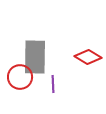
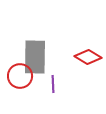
red circle: moved 1 px up
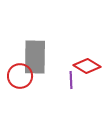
red diamond: moved 1 px left, 9 px down
purple line: moved 18 px right, 4 px up
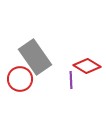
gray rectangle: rotated 36 degrees counterclockwise
red circle: moved 3 px down
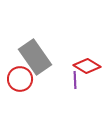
purple line: moved 4 px right
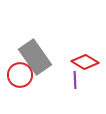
red diamond: moved 2 px left, 4 px up
red circle: moved 4 px up
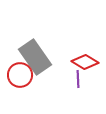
purple line: moved 3 px right, 1 px up
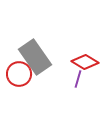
red circle: moved 1 px left, 1 px up
purple line: rotated 18 degrees clockwise
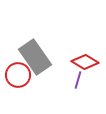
red circle: moved 1 px left, 1 px down
purple line: moved 1 px down
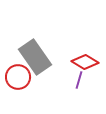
red circle: moved 2 px down
purple line: moved 1 px right
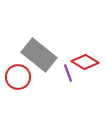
gray rectangle: moved 4 px right, 2 px up; rotated 16 degrees counterclockwise
purple line: moved 11 px left, 7 px up; rotated 36 degrees counterclockwise
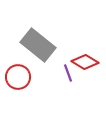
gray rectangle: moved 1 px left, 10 px up
